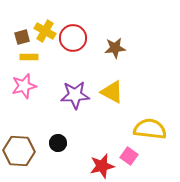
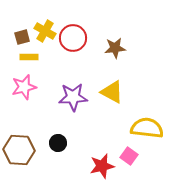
pink star: moved 1 px down
purple star: moved 2 px left, 2 px down
yellow semicircle: moved 3 px left, 1 px up
brown hexagon: moved 1 px up
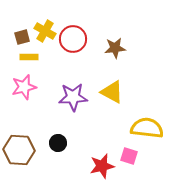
red circle: moved 1 px down
pink square: rotated 18 degrees counterclockwise
